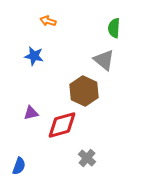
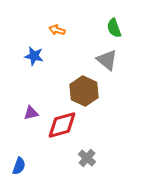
orange arrow: moved 9 px right, 9 px down
green semicircle: rotated 24 degrees counterclockwise
gray triangle: moved 3 px right
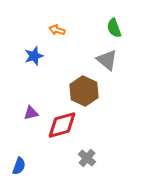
blue star: rotated 30 degrees counterclockwise
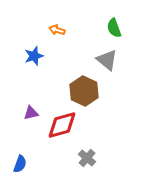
blue semicircle: moved 1 px right, 2 px up
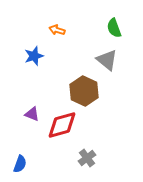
purple triangle: moved 1 px right, 1 px down; rotated 35 degrees clockwise
gray cross: rotated 12 degrees clockwise
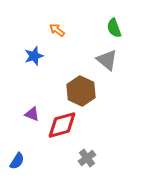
orange arrow: rotated 21 degrees clockwise
brown hexagon: moved 3 px left
blue semicircle: moved 3 px left, 3 px up; rotated 12 degrees clockwise
